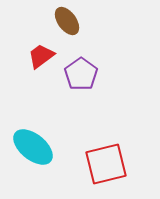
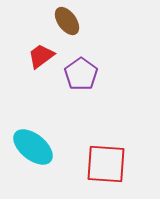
red square: rotated 18 degrees clockwise
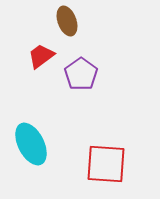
brown ellipse: rotated 16 degrees clockwise
cyan ellipse: moved 2 px left, 3 px up; rotated 24 degrees clockwise
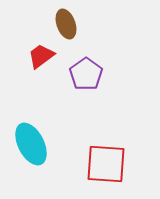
brown ellipse: moved 1 px left, 3 px down
purple pentagon: moved 5 px right
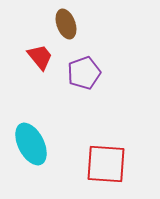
red trapezoid: moved 1 px left, 1 px down; rotated 88 degrees clockwise
purple pentagon: moved 2 px left, 1 px up; rotated 16 degrees clockwise
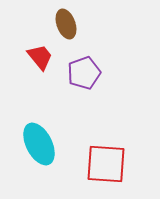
cyan ellipse: moved 8 px right
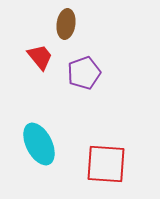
brown ellipse: rotated 28 degrees clockwise
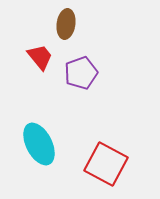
purple pentagon: moved 3 px left
red square: rotated 24 degrees clockwise
